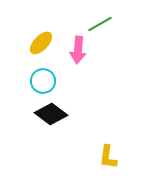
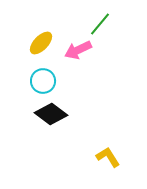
green line: rotated 20 degrees counterclockwise
pink arrow: rotated 60 degrees clockwise
yellow L-shape: rotated 140 degrees clockwise
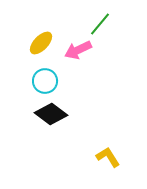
cyan circle: moved 2 px right
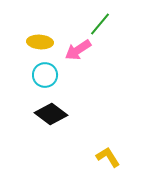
yellow ellipse: moved 1 px left, 1 px up; rotated 50 degrees clockwise
pink arrow: rotated 8 degrees counterclockwise
cyan circle: moved 6 px up
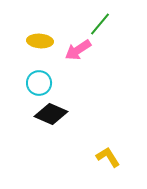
yellow ellipse: moved 1 px up
cyan circle: moved 6 px left, 8 px down
black diamond: rotated 12 degrees counterclockwise
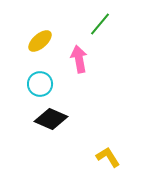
yellow ellipse: rotated 45 degrees counterclockwise
pink arrow: moved 1 px right, 9 px down; rotated 112 degrees clockwise
cyan circle: moved 1 px right, 1 px down
black diamond: moved 5 px down
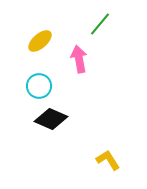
cyan circle: moved 1 px left, 2 px down
yellow L-shape: moved 3 px down
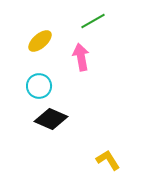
green line: moved 7 px left, 3 px up; rotated 20 degrees clockwise
pink arrow: moved 2 px right, 2 px up
